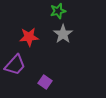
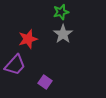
green star: moved 3 px right, 1 px down
red star: moved 1 px left, 2 px down; rotated 12 degrees counterclockwise
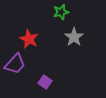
gray star: moved 11 px right, 3 px down
red star: moved 1 px right; rotated 30 degrees counterclockwise
purple trapezoid: moved 1 px up
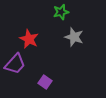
gray star: rotated 18 degrees counterclockwise
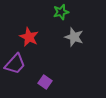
red star: moved 2 px up
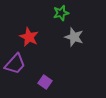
green star: moved 1 px down
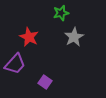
gray star: rotated 24 degrees clockwise
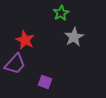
green star: rotated 14 degrees counterclockwise
red star: moved 4 px left, 3 px down
purple square: rotated 16 degrees counterclockwise
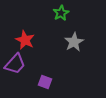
gray star: moved 5 px down
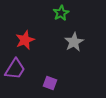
red star: rotated 24 degrees clockwise
purple trapezoid: moved 5 px down; rotated 10 degrees counterclockwise
purple square: moved 5 px right, 1 px down
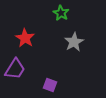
green star: rotated 14 degrees counterclockwise
red star: moved 2 px up; rotated 18 degrees counterclockwise
purple square: moved 2 px down
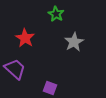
green star: moved 5 px left, 1 px down
purple trapezoid: rotated 80 degrees counterclockwise
purple square: moved 3 px down
